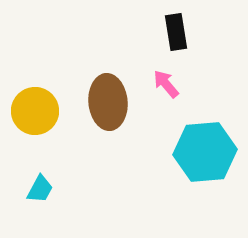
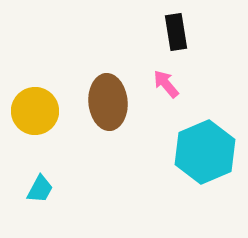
cyan hexagon: rotated 18 degrees counterclockwise
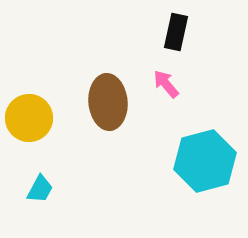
black rectangle: rotated 21 degrees clockwise
yellow circle: moved 6 px left, 7 px down
cyan hexagon: moved 9 px down; rotated 8 degrees clockwise
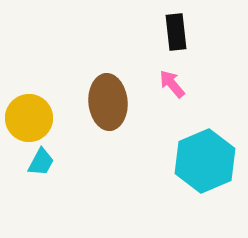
black rectangle: rotated 18 degrees counterclockwise
pink arrow: moved 6 px right
cyan hexagon: rotated 8 degrees counterclockwise
cyan trapezoid: moved 1 px right, 27 px up
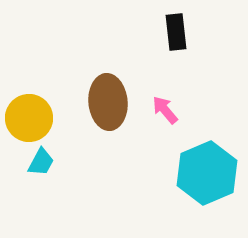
pink arrow: moved 7 px left, 26 px down
cyan hexagon: moved 2 px right, 12 px down
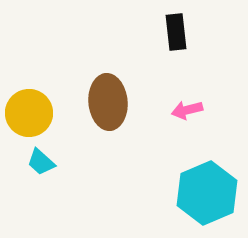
pink arrow: moved 22 px right; rotated 64 degrees counterclockwise
yellow circle: moved 5 px up
cyan trapezoid: rotated 104 degrees clockwise
cyan hexagon: moved 20 px down
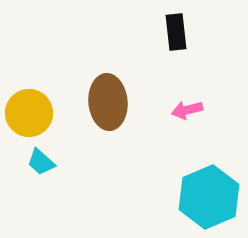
cyan hexagon: moved 2 px right, 4 px down
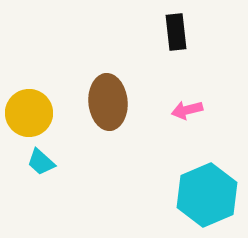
cyan hexagon: moved 2 px left, 2 px up
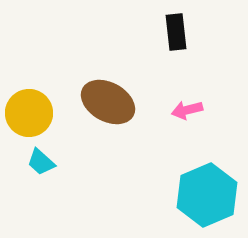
brown ellipse: rotated 56 degrees counterclockwise
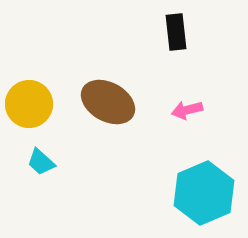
yellow circle: moved 9 px up
cyan hexagon: moved 3 px left, 2 px up
